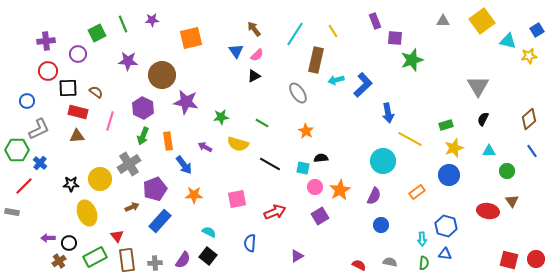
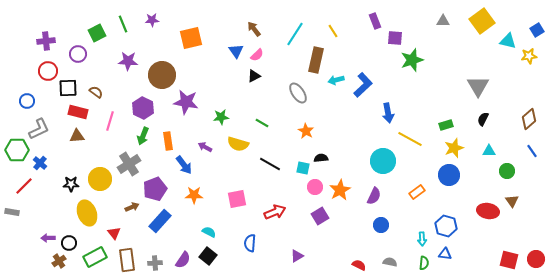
red triangle at (117, 236): moved 3 px left, 3 px up
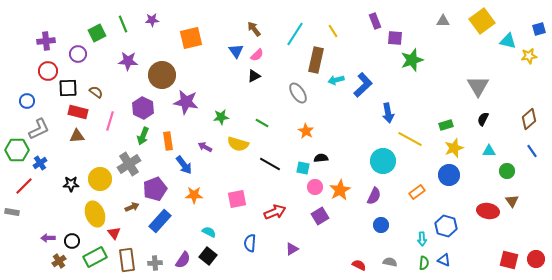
blue square at (537, 30): moved 2 px right, 1 px up; rotated 16 degrees clockwise
blue cross at (40, 163): rotated 16 degrees clockwise
yellow ellipse at (87, 213): moved 8 px right, 1 px down
black circle at (69, 243): moved 3 px right, 2 px up
blue triangle at (445, 254): moved 1 px left, 6 px down; rotated 16 degrees clockwise
purple triangle at (297, 256): moved 5 px left, 7 px up
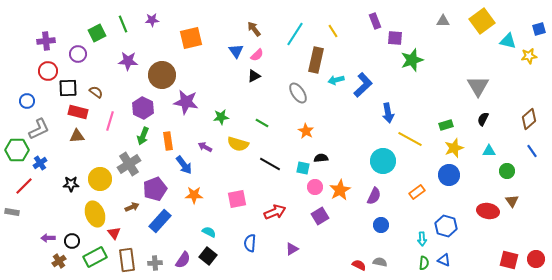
gray semicircle at (390, 262): moved 10 px left
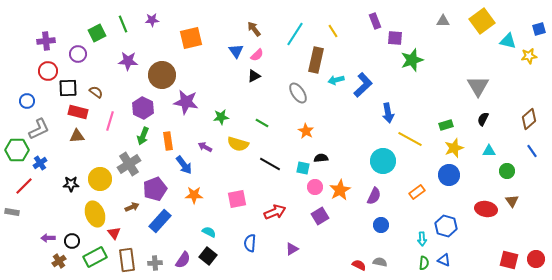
red ellipse at (488, 211): moved 2 px left, 2 px up
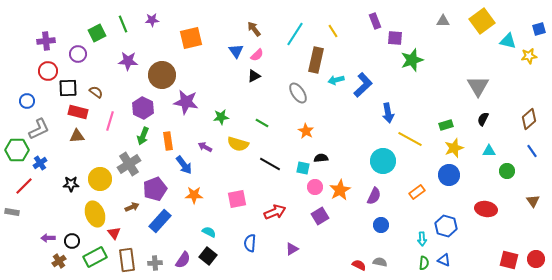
brown triangle at (512, 201): moved 21 px right
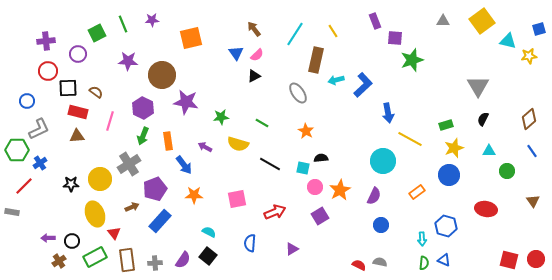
blue triangle at (236, 51): moved 2 px down
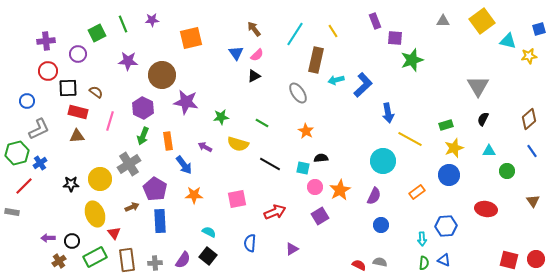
green hexagon at (17, 150): moved 3 px down; rotated 15 degrees counterclockwise
purple pentagon at (155, 189): rotated 20 degrees counterclockwise
blue rectangle at (160, 221): rotated 45 degrees counterclockwise
blue hexagon at (446, 226): rotated 20 degrees counterclockwise
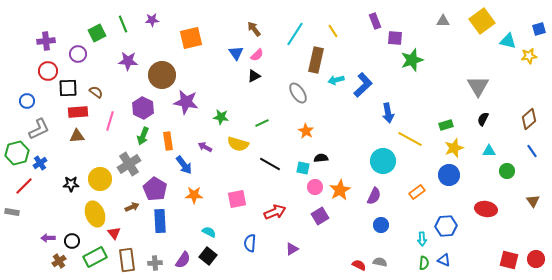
red rectangle at (78, 112): rotated 18 degrees counterclockwise
green star at (221, 117): rotated 14 degrees clockwise
green line at (262, 123): rotated 56 degrees counterclockwise
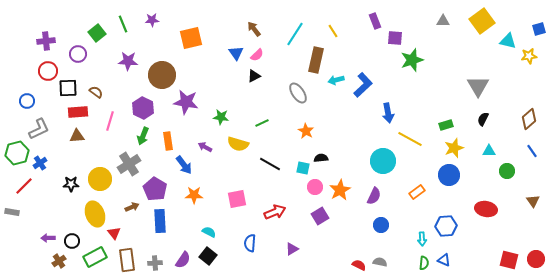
green square at (97, 33): rotated 12 degrees counterclockwise
